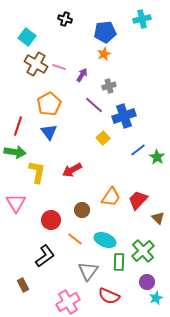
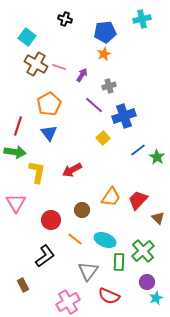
blue triangle: moved 1 px down
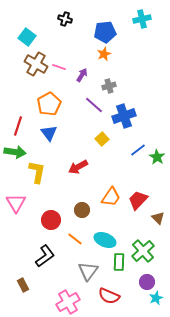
yellow square: moved 1 px left, 1 px down
red arrow: moved 6 px right, 3 px up
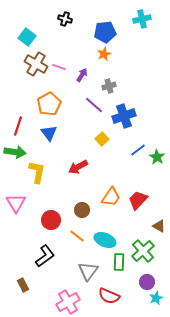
brown triangle: moved 1 px right, 8 px down; rotated 16 degrees counterclockwise
orange line: moved 2 px right, 3 px up
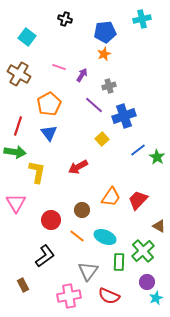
brown cross: moved 17 px left, 10 px down
cyan ellipse: moved 3 px up
pink cross: moved 1 px right, 6 px up; rotated 20 degrees clockwise
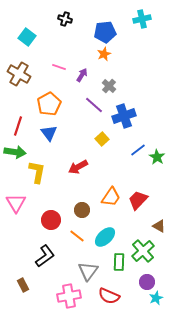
gray cross: rotated 32 degrees counterclockwise
cyan ellipse: rotated 65 degrees counterclockwise
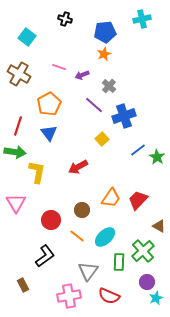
purple arrow: rotated 144 degrees counterclockwise
orange trapezoid: moved 1 px down
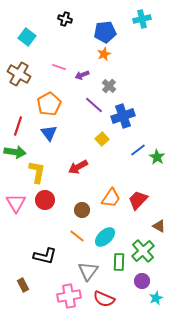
blue cross: moved 1 px left
red circle: moved 6 px left, 20 px up
black L-shape: rotated 50 degrees clockwise
purple circle: moved 5 px left, 1 px up
red semicircle: moved 5 px left, 3 px down
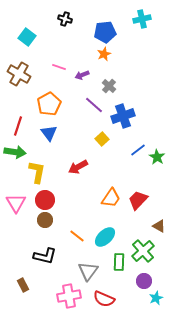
brown circle: moved 37 px left, 10 px down
purple circle: moved 2 px right
